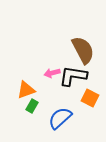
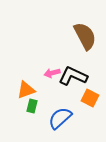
brown semicircle: moved 2 px right, 14 px up
black L-shape: rotated 16 degrees clockwise
green rectangle: rotated 16 degrees counterclockwise
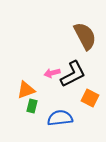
black L-shape: moved 2 px up; rotated 128 degrees clockwise
blue semicircle: rotated 35 degrees clockwise
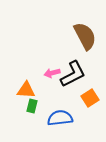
orange triangle: rotated 24 degrees clockwise
orange square: rotated 30 degrees clockwise
